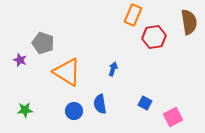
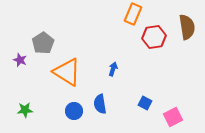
orange rectangle: moved 1 px up
brown semicircle: moved 2 px left, 5 px down
gray pentagon: rotated 20 degrees clockwise
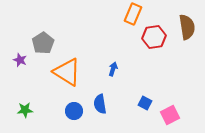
pink square: moved 3 px left, 2 px up
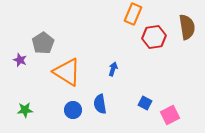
blue circle: moved 1 px left, 1 px up
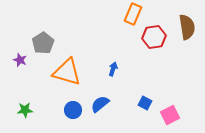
orange triangle: rotated 16 degrees counterclockwise
blue semicircle: rotated 60 degrees clockwise
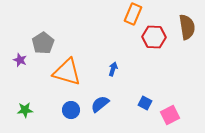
red hexagon: rotated 10 degrees clockwise
blue circle: moved 2 px left
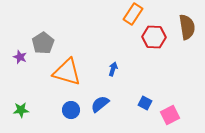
orange rectangle: rotated 10 degrees clockwise
purple star: moved 3 px up
green star: moved 4 px left
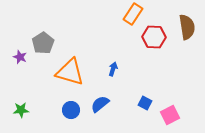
orange triangle: moved 3 px right
